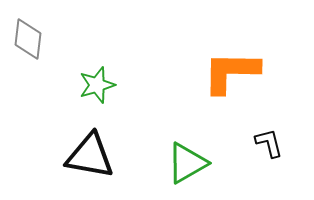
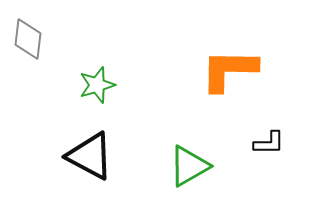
orange L-shape: moved 2 px left, 2 px up
black L-shape: rotated 104 degrees clockwise
black triangle: rotated 18 degrees clockwise
green triangle: moved 2 px right, 3 px down
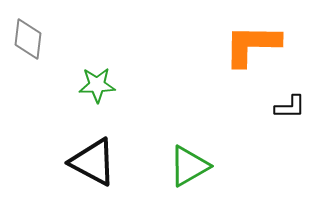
orange L-shape: moved 23 px right, 25 px up
green star: rotated 15 degrees clockwise
black L-shape: moved 21 px right, 36 px up
black triangle: moved 3 px right, 6 px down
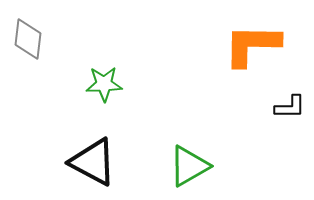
green star: moved 7 px right, 1 px up
